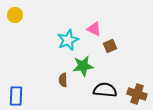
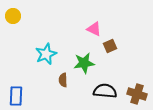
yellow circle: moved 2 px left, 1 px down
cyan star: moved 22 px left, 14 px down
green star: moved 1 px right, 3 px up
black semicircle: moved 1 px down
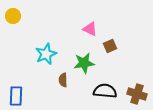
pink triangle: moved 4 px left
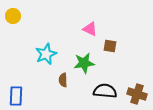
brown square: rotated 32 degrees clockwise
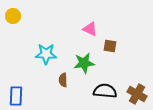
cyan star: rotated 25 degrees clockwise
brown cross: rotated 12 degrees clockwise
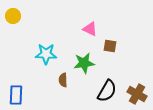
black semicircle: moved 2 px right; rotated 115 degrees clockwise
blue rectangle: moved 1 px up
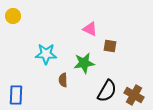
brown cross: moved 3 px left, 1 px down
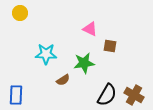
yellow circle: moved 7 px right, 3 px up
brown semicircle: rotated 120 degrees counterclockwise
black semicircle: moved 4 px down
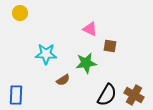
green star: moved 2 px right
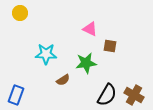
blue rectangle: rotated 18 degrees clockwise
